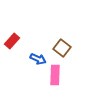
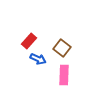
red rectangle: moved 17 px right
pink rectangle: moved 9 px right
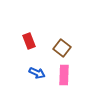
red rectangle: rotated 63 degrees counterclockwise
blue arrow: moved 1 px left, 14 px down
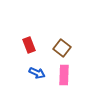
red rectangle: moved 4 px down
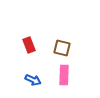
brown square: rotated 24 degrees counterclockwise
blue arrow: moved 4 px left, 7 px down
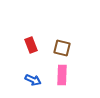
red rectangle: moved 2 px right
pink rectangle: moved 2 px left
